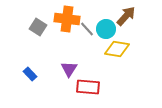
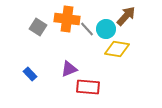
purple triangle: rotated 36 degrees clockwise
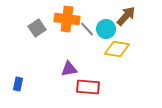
gray square: moved 1 px left, 1 px down; rotated 24 degrees clockwise
purple triangle: rotated 12 degrees clockwise
blue rectangle: moved 12 px left, 10 px down; rotated 56 degrees clockwise
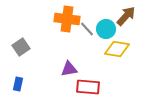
gray square: moved 16 px left, 19 px down
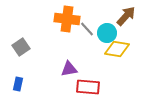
cyan circle: moved 1 px right, 4 px down
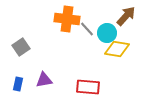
purple triangle: moved 25 px left, 11 px down
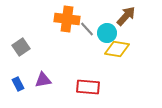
purple triangle: moved 1 px left
blue rectangle: rotated 40 degrees counterclockwise
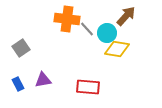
gray square: moved 1 px down
